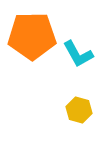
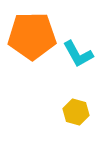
yellow hexagon: moved 3 px left, 2 px down
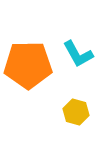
orange pentagon: moved 4 px left, 29 px down
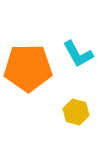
orange pentagon: moved 3 px down
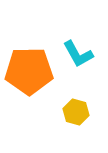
orange pentagon: moved 1 px right, 3 px down
